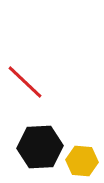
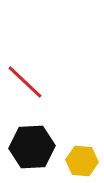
black hexagon: moved 8 px left
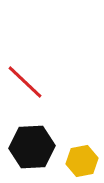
yellow hexagon: rotated 16 degrees counterclockwise
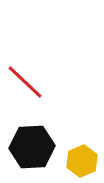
yellow hexagon: rotated 12 degrees counterclockwise
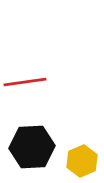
red line: rotated 51 degrees counterclockwise
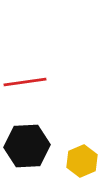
black hexagon: moved 5 px left, 1 px up
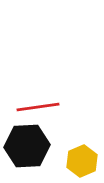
red line: moved 13 px right, 25 px down
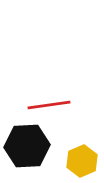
red line: moved 11 px right, 2 px up
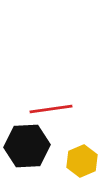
red line: moved 2 px right, 4 px down
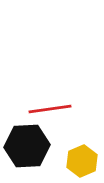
red line: moved 1 px left
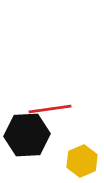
black hexagon: moved 11 px up
